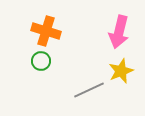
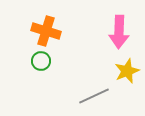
pink arrow: rotated 12 degrees counterclockwise
yellow star: moved 6 px right
gray line: moved 5 px right, 6 px down
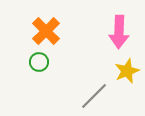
orange cross: rotated 28 degrees clockwise
green circle: moved 2 px left, 1 px down
gray line: rotated 20 degrees counterclockwise
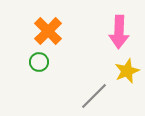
orange cross: moved 2 px right
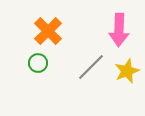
pink arrow: moved 2 px up
green circle: moved 1 px left, 1 px down
gray line: moved 3 px left, 29 px up
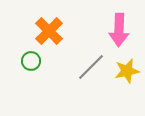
orange cross: moved 1 px right
green circle: moved 7 px left, 2 px up
yellow star: rotated 10 degrees clockwise
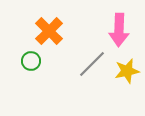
gray line: moved 1 px right, 3 px up
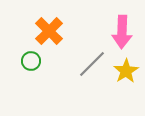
pink arrow: moved 3 px right, 2 px down
yellow star: moved 1 px left; rotated 20 degrees counterclockwise
